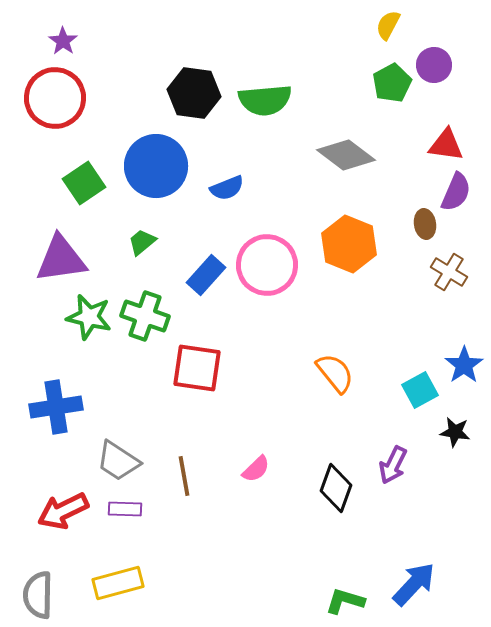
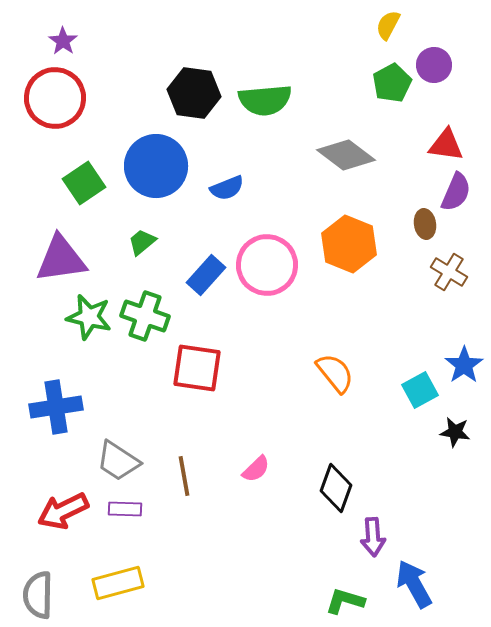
purple arrow: moved 20 px left, 72 px down; rotated 30 degrees counterclockwise
blue arrow: rotated 72 degrees counterclockwise
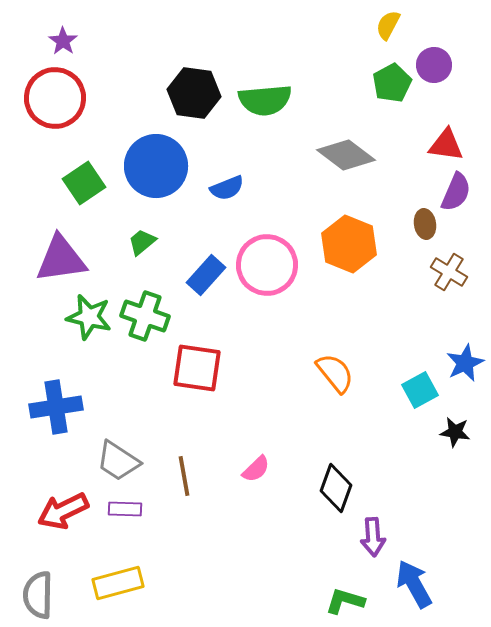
blue star: moved 1 px right, 2 px up; rotated 9 degrees clockwise
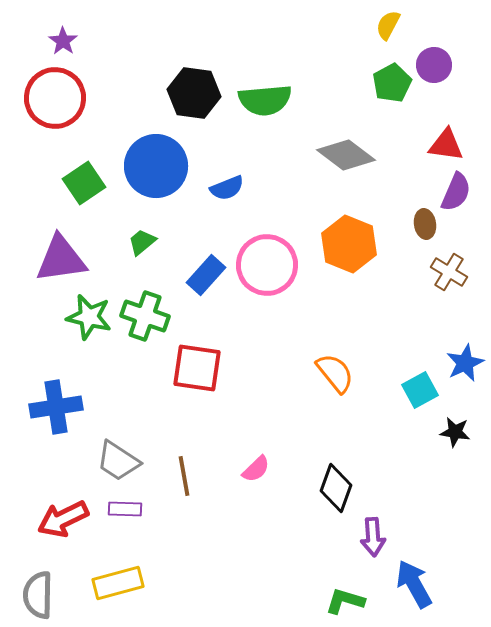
red arrow: moved 8 px down
